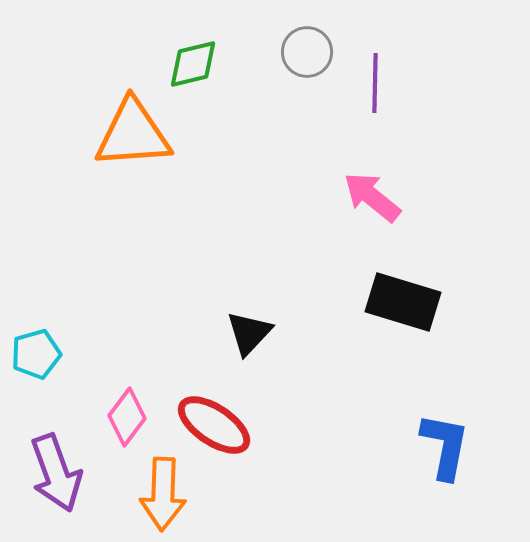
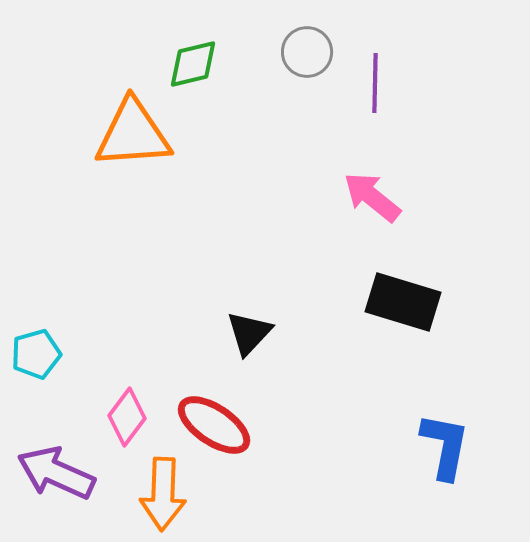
purple arrow: rotated 134 degrees clockwise
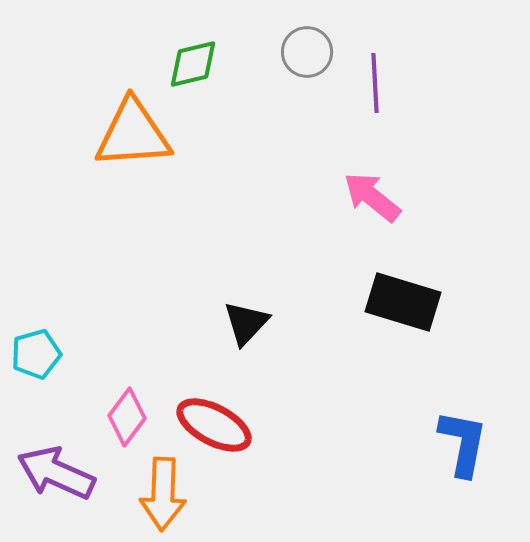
purple line: rotated 4 degrees counterclockwise
black triangle: moved 3 px left, 10 px up
red ellipse: rotated 6 degrees counterclockwise
blue L-shape: moved 18 px right, 3 px up
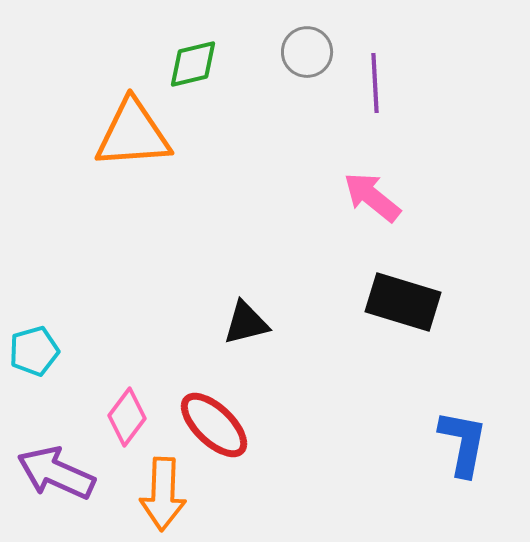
black triangle: rotated 33 degrees clockwise
cyan pentagon: moved 2 px left, 3 px up
red ellipse: rotated 16 degrees clockwise
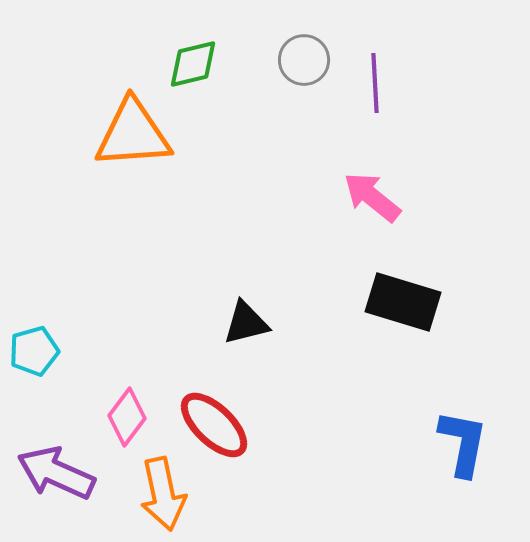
gray circle: moved 3 px left, 8 px down
orange arrow: rotated 14 degrees counterclockwise
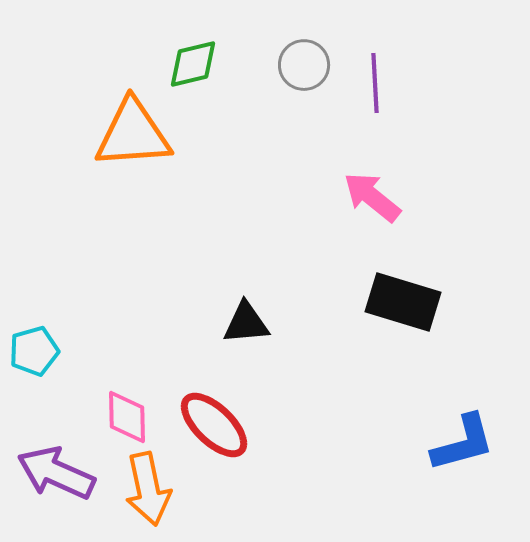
gray circle: moved 5 px down
black triangle: rotated 9 degrees clockwise
pink diamond: rotated 38 degrees counterclockwise
blue L-shape: rotated 64 degrees clockwise
orange arrow: moved 15 px left, 5 px up
